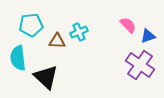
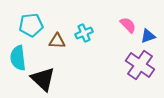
cyan cross: moved 5 px right, 1 px down
black triangle: moved 3 px left, 2 px down
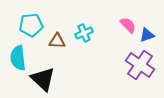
blue triangle: moved 1 px left, 1 px up
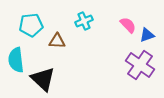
cyan cross: moved 12 px up
cyan semicircle: moved 2 px left, 2 px down
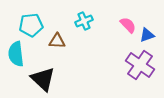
cyan semicircle: moved 6 px up
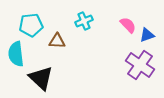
black triangle: moved 2 px left, 1 px up
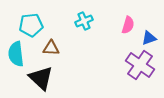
pink semicircle: rotated 60 degrees clockwise
blue triangle: moved 2 px right, 3 px down
brown triangle: moved 6 px left, 7 px down
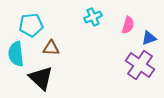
cyan cross: moved 9 px right, 4 px up
